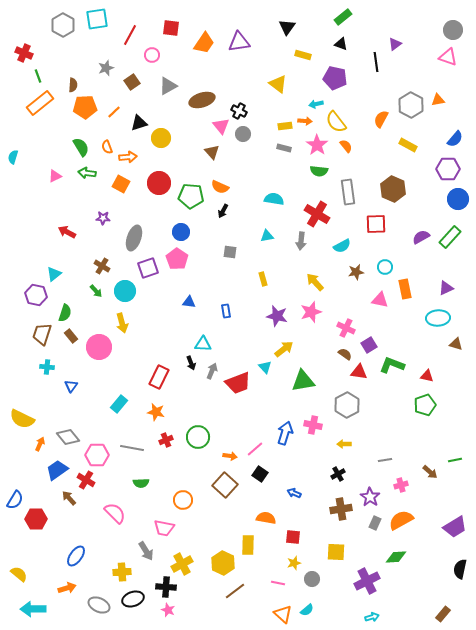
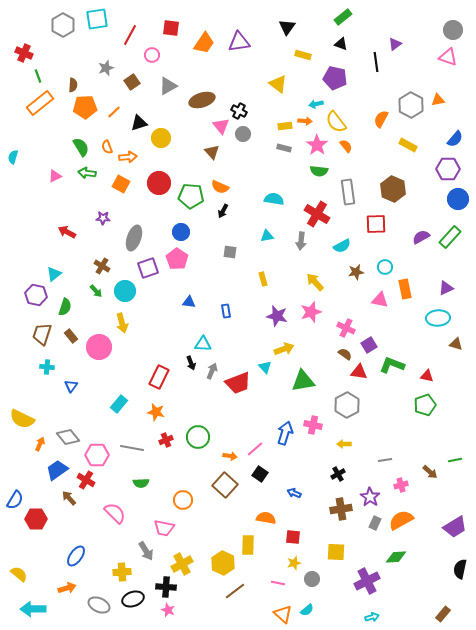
green semicircle at (65, 313): moved 6 px up
yellow arrow at (284, 349): rotated 18 degrees clockwise
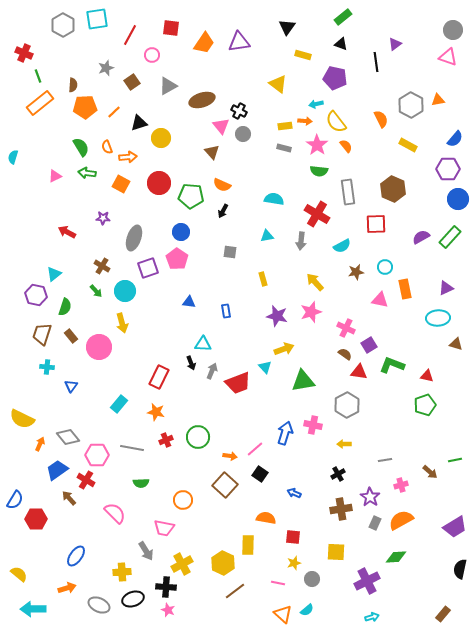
orange semicircle at (381, 119): rotated 126 degrees clockwise
orange semicircle at (220, 187): moved 2 px right, 2 px up
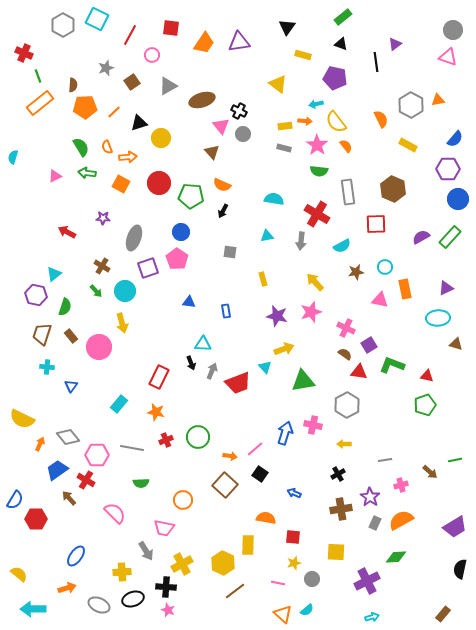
cyan square at (97, 19): rotated 35 degrees clockwise
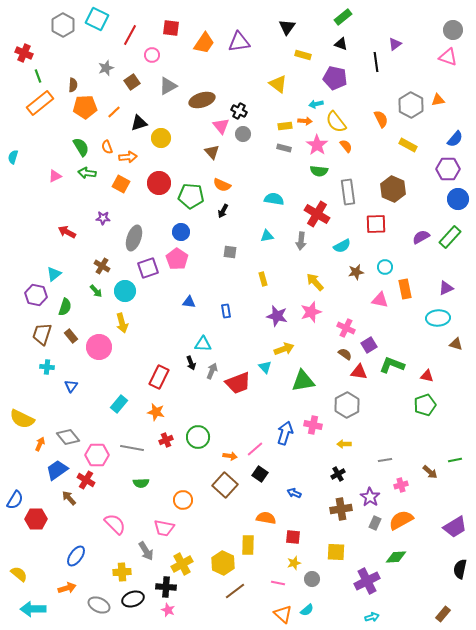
pink semicircle at (115, 513): moved 11 px down
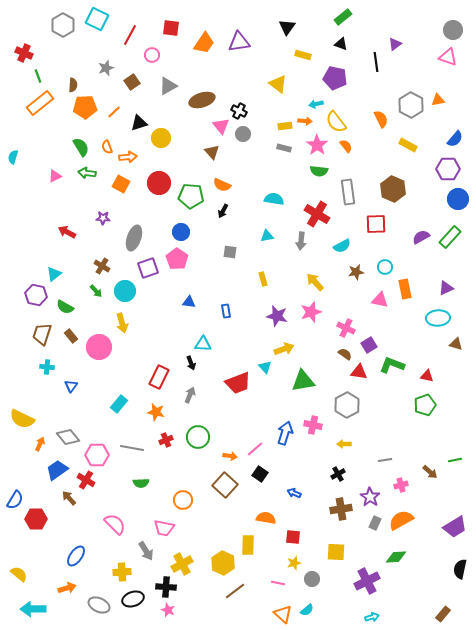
green semicircle at (65, 307): rotated 102 degrees clockwise
gray arrow at (212, 371): moved 22 px left, 24 px down
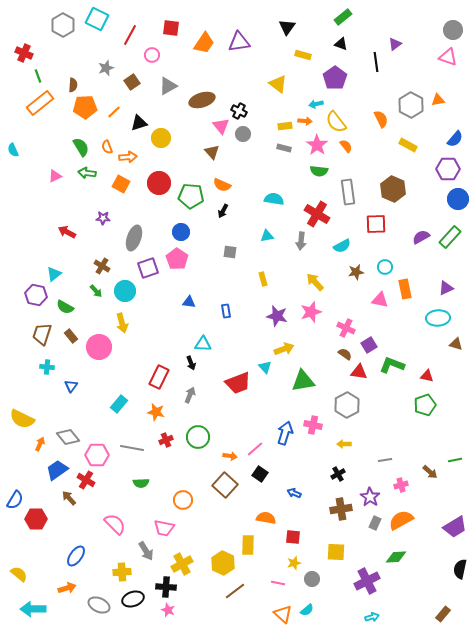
purple pentagon at (335, 78): rotated 25 degrees clockwise
cyan semicircle at (13, 157): moved 7 px up; rotated 40 degrees counterclockwise
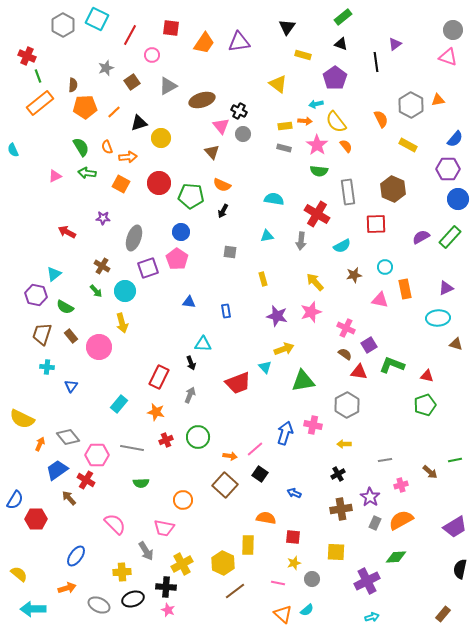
red cross at (24, 53): moved 3 px right, 3 px down
brown star at (356, 272): moved 2 px left, 3 px down
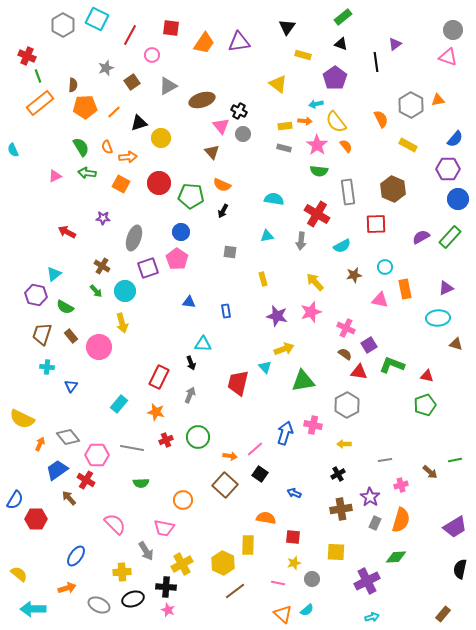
red trapezoid at (238, 383): rotated 124 degrees clockwise
orange semicircle at (401, 520): rotated 135 degrees clockwise
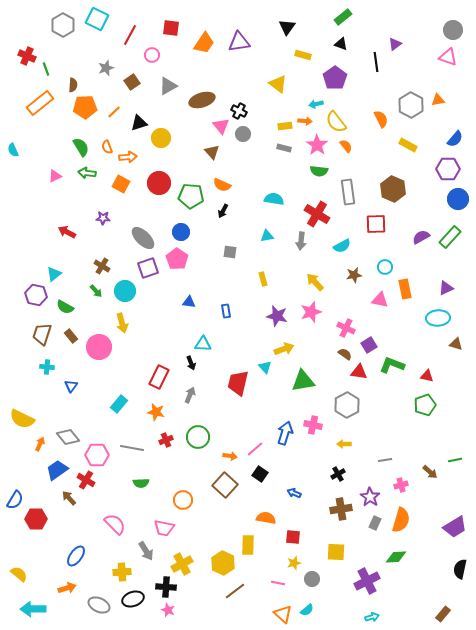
green line at (38, 76): moved 8 px right, 7 px up
gray ellipse at (134, 238): moved 9 px right; rotated 65 degrees counterclockwise
